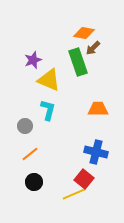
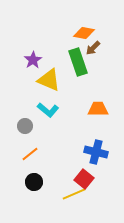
purple star: rotated 12 degrees counterclockwise
cyan L-shape: rotated 115 degrees clockwise
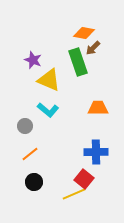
purple star: rotated 18 degrees counterclockwise
orange trapezoid: moved 1 px up
blue cross: rotated 15 degrees counterclockwise
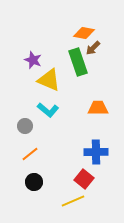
yellow line: moved 1 px left, 7 px down
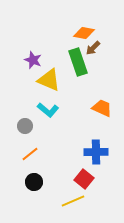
orange trapezoid: moved 4 px right; rotated 25 degrees clockwise
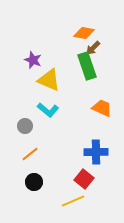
green rectangle: moved 9 px right, 4 px down
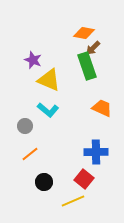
black circle: moved 10 px right
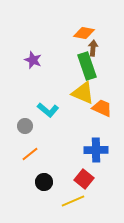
brown arrow: rotated 140 degrees clockwise
yellow triangle: moved 34 px right, 13 px down
blue cross: moved 2 px up
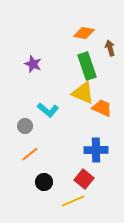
brown arrow: moved 17 px right; rotated 21 degrees counterclockwise
purple star: moved 4 px down
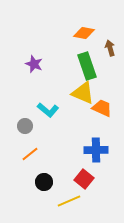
purple star: moved 1 px right
yellow line: moved 4 px left
